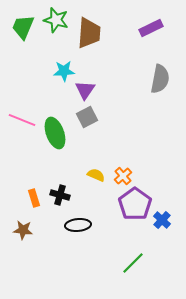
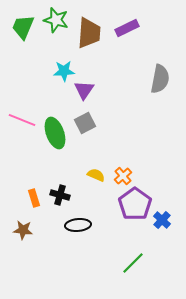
purple rectangle: moved 24 px left
purple triangle: moved 1 px left
gray square: moved 2 px left, 6 px down
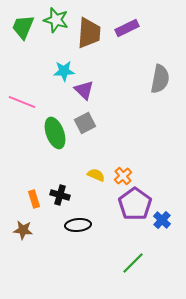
purple triangle: rotated 20 degrees counterclockwise
pink line: moved 18 px up
orange rectangle: moved 1 px down
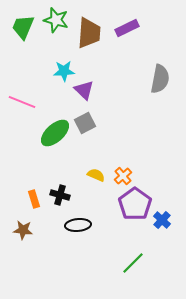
green ellipse: rotated 68 degrees clockwise
